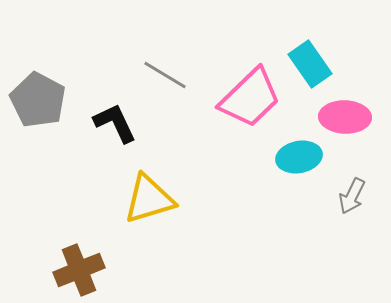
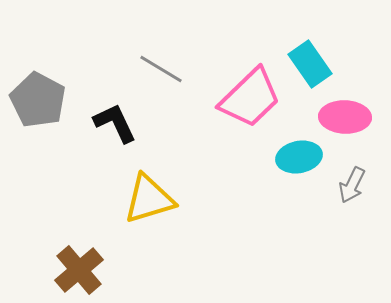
gray line: moved 4 px left, 6 px up
gray arrow: moved 11 px up
brown cross: rotated 18 degrees counterclockwise
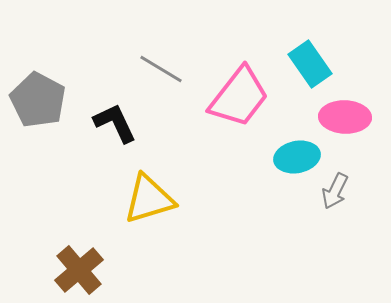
pink trapezoid: moved 11 px left, 1 px up; rotated 8 degrees counterclockwise
cyan ellipse: moved 2 px left
gray arrow: moved 17 px left, 6 px down
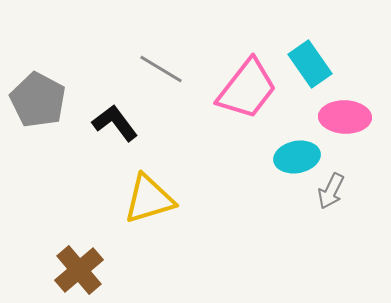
pink trapezoid: moved 8 px right, 8 px up
black L-shape: rotated 12 degrees counterclockwise
gray arrow: moved 4 px left
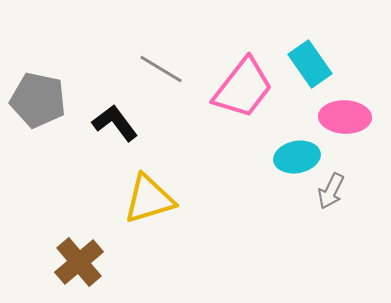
pink trapezoid: moved 4 px left, 1 px up
gray pentagon: rotated 16 degrees counterclockwise
brown cross: moved 8 px up
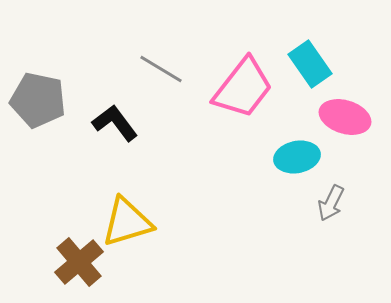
pink ellipse: rotated 15 degrees clockwise
gray arrow: moved 12 px down
yellow triangle: moved 22 px left, 23 px down
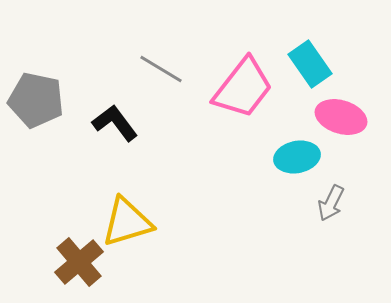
gray pentagon: moved 2 px left
pink ellipse: moved 4 px left
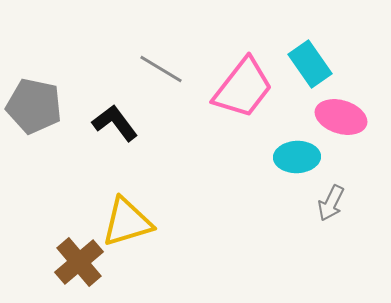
gray pentagon: moved 2 px left, 6 px down
cyan ellipse: rotated 9 degrees clockwise
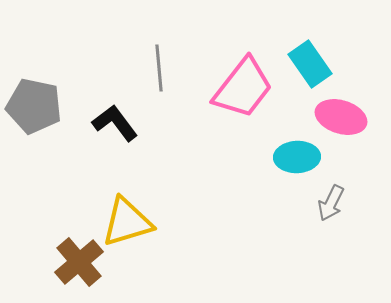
gray line: moved 2 px left, 1 px up; rotated 54 degrees clockwise
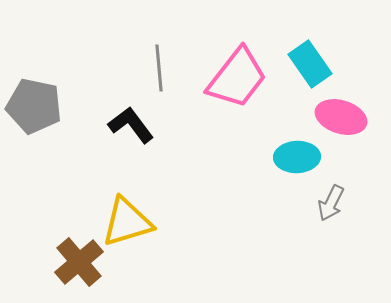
pink trapezoid: moved 6 px left, 10 px up
black L-shape: moved 16 px right, 2 px down
